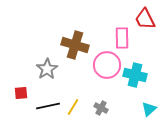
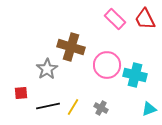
pink rectangle: moved 7 px left, 19 px up; rotated 45 degrees counterclockwise
brown cross: moved 4 px left, 2 px down
cyan triangle: rotated 21 degrees clockwise
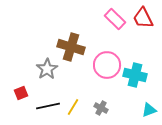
red trapezoid: moved 2 px left, 1 px up
red square: rotated 16 degrees counterclockwise
cyan triangle: moved 1 px down
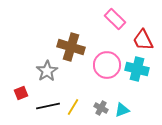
red trapezoid: moved 22 px down
gray star: moved 2 px down
cyan cross: moved 2 px right, 6 px up
cyan triangle: moved 27 px left
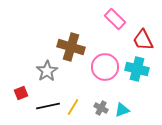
pink circle: moved 2 px left, 2 px down
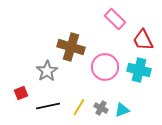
cyan cross: moved 2 px right, 1 px down
yellow line: moved 6 px right
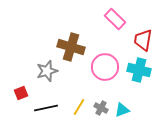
red trapezoid: rotated 35 degrees clockwise
gray star: rotated 15 degrees clockwise
black line: moved 2 px left, 2 px down
